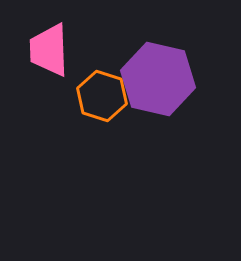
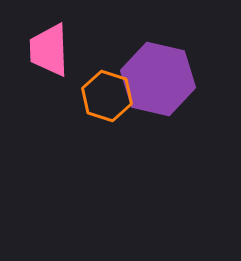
orange hexagon: moved 5 px right
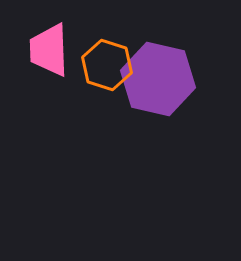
orange hexagon: moved 31 px up
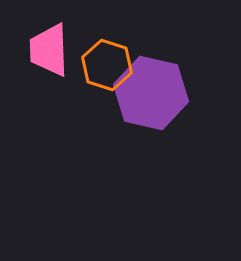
purple hexagon: moved 7 px left, 14 px down
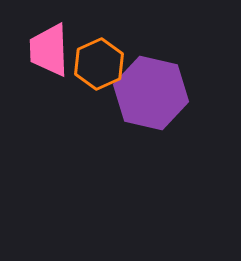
orange hexagon: moved 8 px left, 1 px up; rotated 18 degrees clockwise
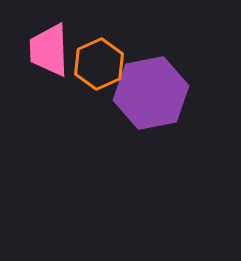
purple hexagon: rotated 24 degrees counterclockwise
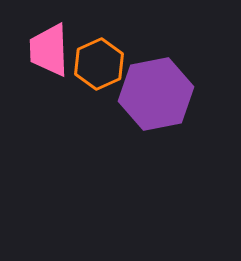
purple hexagon: moved 5 px right, 1 px down
